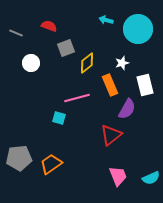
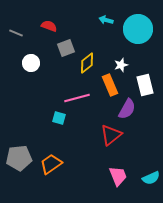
white star: moved 1 px left, 2 px down
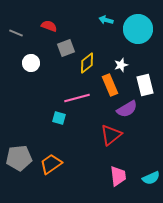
purple semicircle: rotated 30 degrees clockwise
pink trapezoid: rotated 15 degrees clockwise
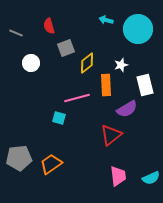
red semicircle: rotated 126 degrees counterclockwise
orange rectangle: moved 4 px left; rotated 20 degrees clockwise
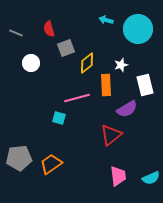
red semicircle: moved 3 px down
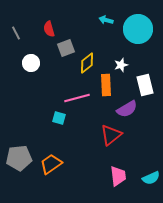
gray line: rotated 40 degrees clockwise
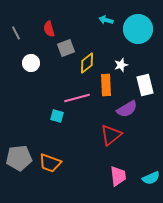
cyan square: moved 2 px left, 2 px up
orange trapezoid: moved 1 px left, 1 px up; rotated 125 degrees counterclockwise
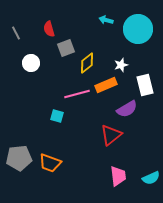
orange rectangle: rotated 70 degrees clockwise
pink line: moved 4 px up
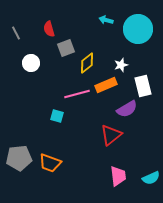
white rectangle: moved 2 px left, 1 px down
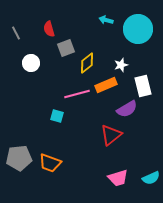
pink trapezoid: moved 2 px down; rotated 80 degrees clockwise
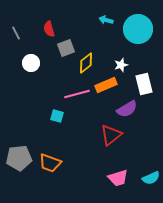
yellow diamond: moved 1 px left
white rectangle: moved 1 px right, 2 px up
